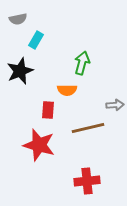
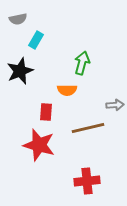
red rectangle: moved 2 px left, 2 px down
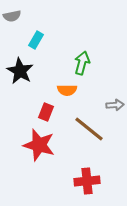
gray semicircle: moved 6 px left, 3 px up
black star: rotated 20 degrees counterclockwise
red rectangle: rotated 18 degrees clockwise
brown line: moved 1 px right, 1 px down; rotated 52 degrees clockwise
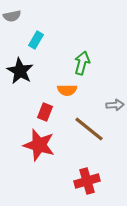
red rectangle: moved 1 px left
red cross: rotated 10 degrees counterclockwise
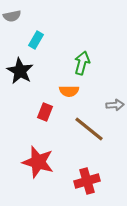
orange semicircle: moved 2 px right, 1 px down
red star: moved 1 px left, 17 px down
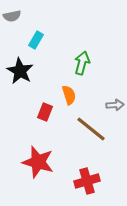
orange semicircle: moved 4 px down; rotated 108 degrees counterclockwise
brown line: moved 2 px right
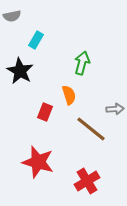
gray arrow: moved 4 px down
red cross: rotated 15 degrees counterclockwise
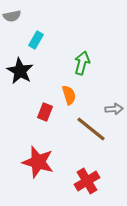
gray arrow: moved 1 px left
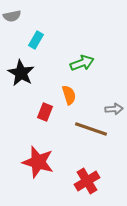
green arrow: rotated 55 degrees clockwise
black star: moved 1 px right, 2 px down
brown line: rotated 20 degrees counterclockwise
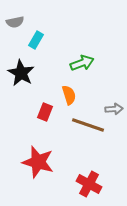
gray semicircle: moved 3 px right, 6 px down
brown line: moved 3 px left, 4 px up
red cross: moved 2 px right, 3 px down; rotated 30 degrees counterclockwise
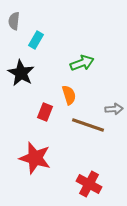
gray semicircle: moved 1 px left, 1 px up; rotated 108 degrees clockwise
red star: moved 3 px left, 4 px up
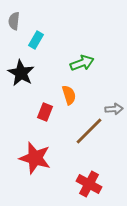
brown line: moved 1 px right, 6 px down; rotated 64 degrees counterclockwise
